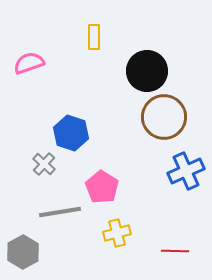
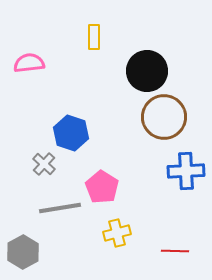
pink semicircle: rotated 12 degrees clockwise
blue cross: rotated 21 degrees clockwise
gray line: moved 4 px up
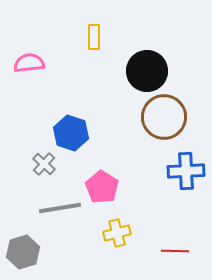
gray hexagon: rotated 12 degrees clockwise
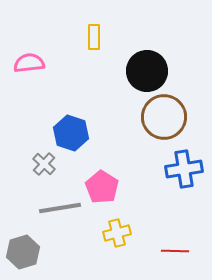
blue cross: moved 2 px left, 2 px up; rotated 6 degrees counterclockwise
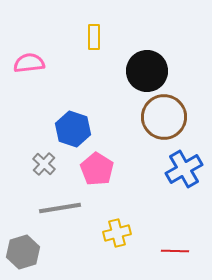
blue hexagon: moved 2 px right, 4 px up
blue cross: rotated 21 degrees counterclockwise
pink pentagon: moved 5 px left, 18 px up
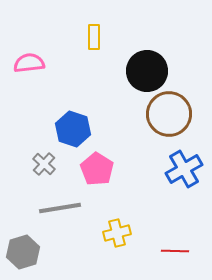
brown circle: moved 5 px right, 3 px up
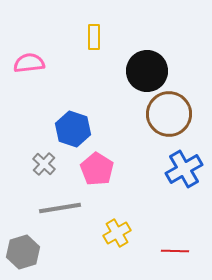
yellow cross: rotated 16 degrees counterclockwise
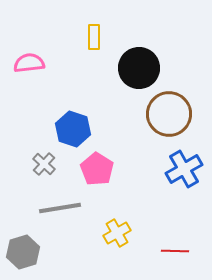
black circle: moved 8 px left, 3 px up
